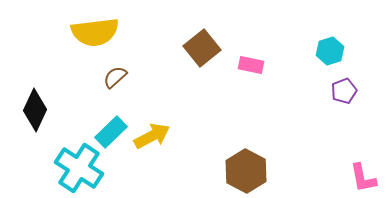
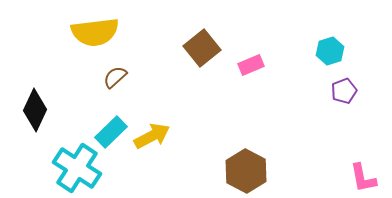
pink rectangle: rotated 35 degrees counterclockwise
cyan cross: moved 2 px left
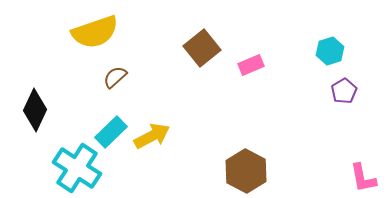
yellow semicircle: rotated 12 degrees counterclockwise
purple pentagon: rotated 10 degrees counterclockwise
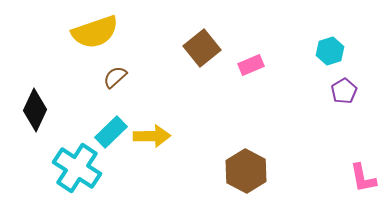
yellow arrow: rotated 27 degrees clockwise
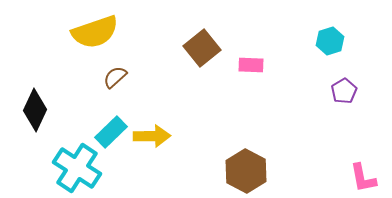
cyan hexagon: moved 10 px up
pink rectangle: rotated 25 degrees clockwise
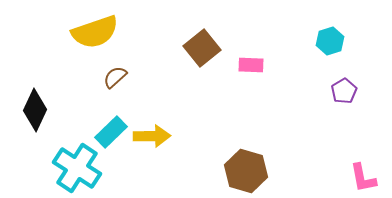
brown hexagon: rotated 12 degrees counterclockwise
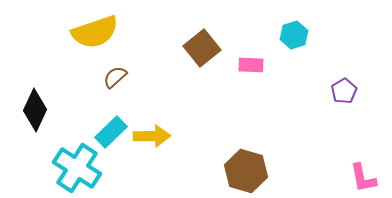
cyan hexagon: moved 36 px left, 6 px up
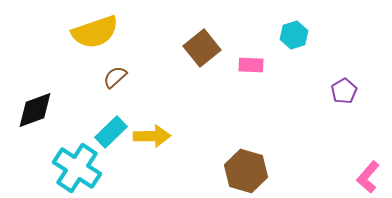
black diamond: rotated 45 degrees clockwise
pink L-shape: moved 5 px right, 1 px up; rotated 52 degrees clockwise
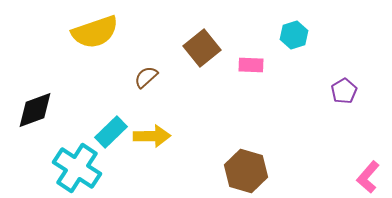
brown semicircle: moved 31 px right
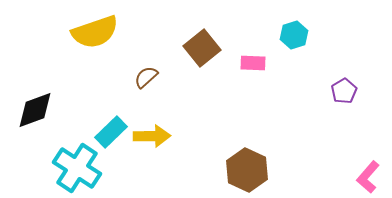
pink rectangle: moved 2 px right, 2 px up
brown hexagon: moved 1 px right, 1 px up; rotated 9 degrees clockwise
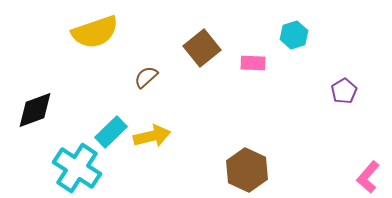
yellow arrow: rotated 12 degrees counterclockwise
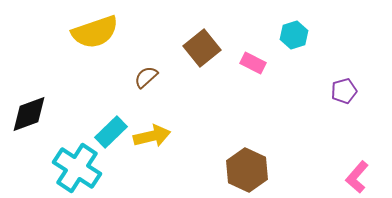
pink rectangle: rotated 25 degrees clockwise
purple pentagon: rotated 15 degrees clockwise
black diamond: moved 6 px left, 4 px down
pink L-shape: moved 11 px left
